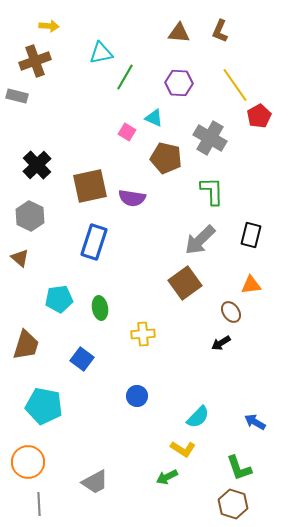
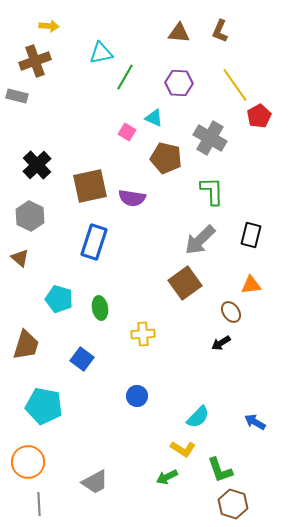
cyan pentagon at (59, 299): rotated 24 degrees clockwise
green L-shape at (239, 468): moved 19 px left, 2 px down
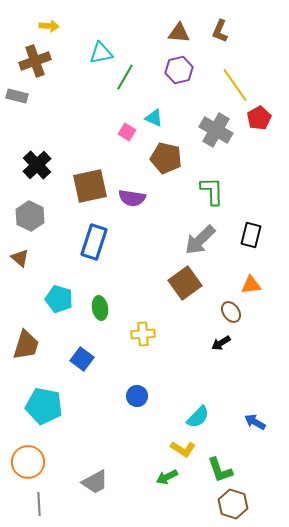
purple hexagon at (179, 83): moved 13 px up; rotated 16 degrees counterclockwise
red pentagon at (259, 116): moved 2 px down
gray cross at (210, 138): moved 6 px right, 8 px up
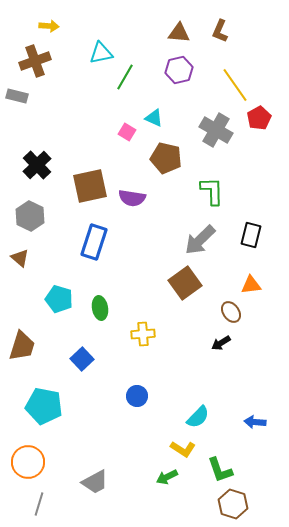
brown trapezoid at (26, 345): moved 4 px left, 1 px down
blue square at (82, 359): rotated 10 degrees clockwise
blue arrow at (255, 422): rotated 25 degrees counterclockwise
gray line at (39, 504): rotated 20 degrees clockwise
